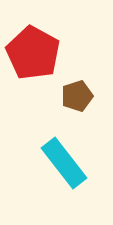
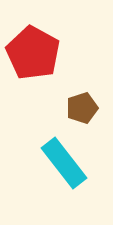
brown pentagon: moved 5 px right, 12 px down
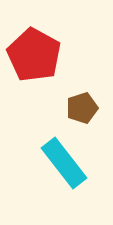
red pentagon: moved 1 px right, 2 px down
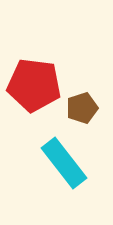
red pentagon: moved 30 px down; rotated 22 degrees counterclockwise
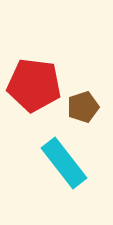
brown pentagon: moved 1 px right, 1 px up
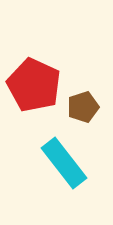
red pentagon: rotated 18 degrees clockwise
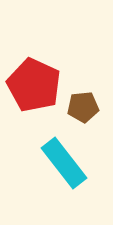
brown pentagon: rotated 12 degrees clockwise
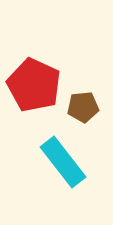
cyan rectangle: moved 1 px left, 1 px up
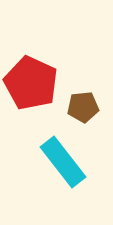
red pentagon: moved 3 px left, 2 px up
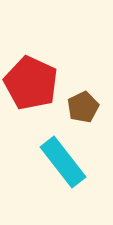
brown pentagon: rotated 20 degrees counterclockwise
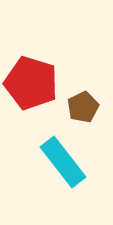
red pentagon: rotated 8 degrees counterclockwise
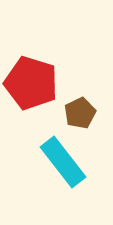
brown pentagon: moved 3 px left, 6 px down
